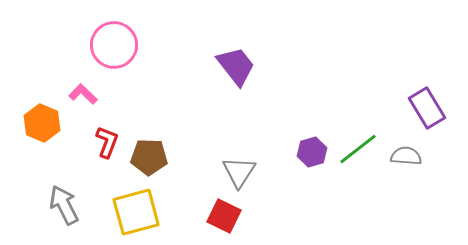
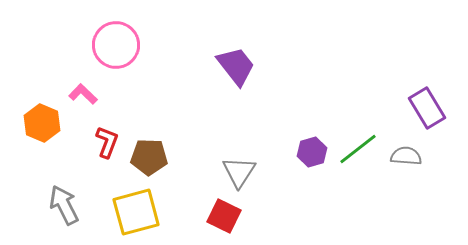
pink circle: moved 2 px right
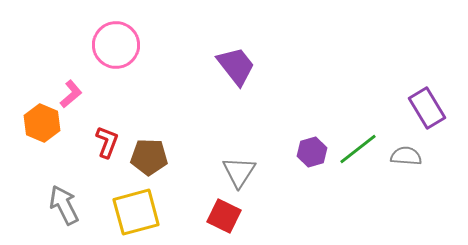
pink L-shape: moved 12 px left; rotated 96 degrees clockwise
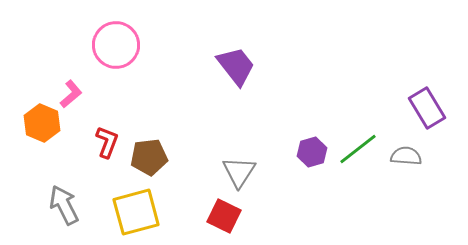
brown pentagon: rotated 9 degrees counterclockwise
